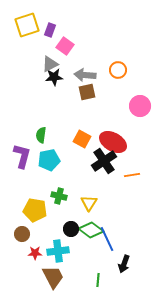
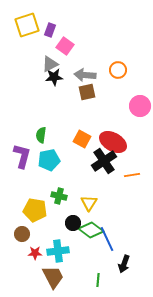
black circle: moved 2 px right, 6 px up
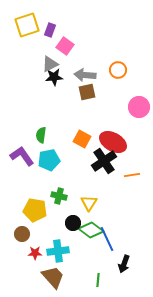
pink circle: moved 1 px left, 1 px down
purple L-shape: rotated 50 degrees counterclockwise
brown trapezoid: rotated 15 degrees counterclockwise
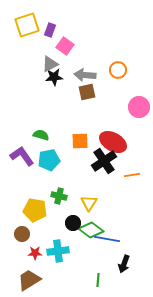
green semicircle: rotated 98 degrees clockwise
orange square: moved 2 px left, 2 px down; rotated 30 degrees counterclockwise
blue line: rotated 55 degrees counterclockwise
brown trapezoid: moved 24 px left, 3 px down; rotated 80 degrees counterclockwise
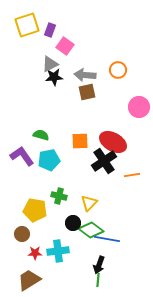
yellow triangle: rotated 12 degrees clockwise
black arrow: moved 25 px left, 1 px down
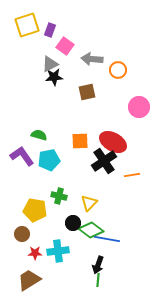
gray arrow: moved 7 px right, 16 px up
green semicircle: moved 2 px left
black arrow: moved 1 px left
